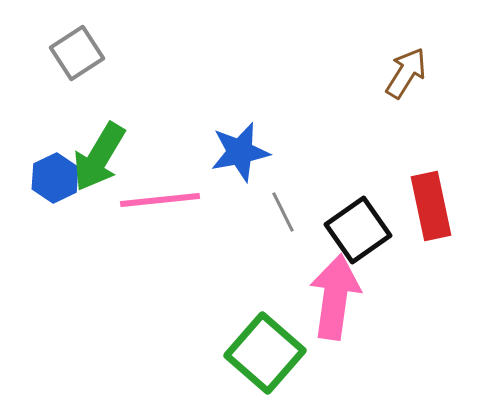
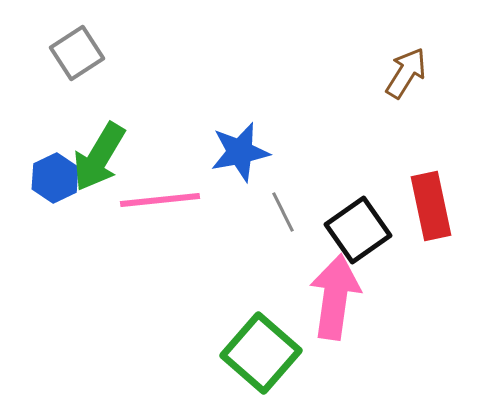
green square: moved 4 px left
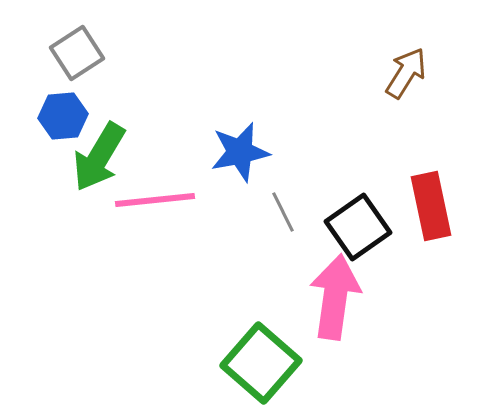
blue hexagon: moved 8 px right, 62 px up; rotated 21 degrees clockwise
pink line: moved 5 px left
black square: moved 3 px up
green square: moved 10 px down
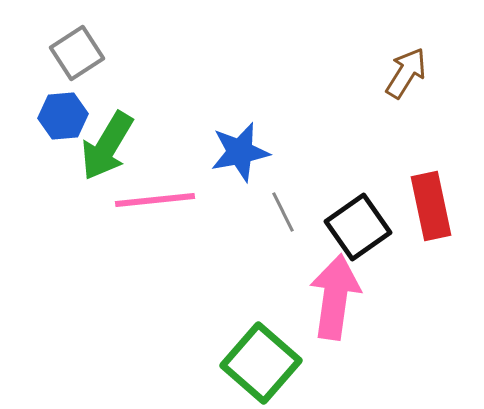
green arrow: moved 8 px right, 11 px up
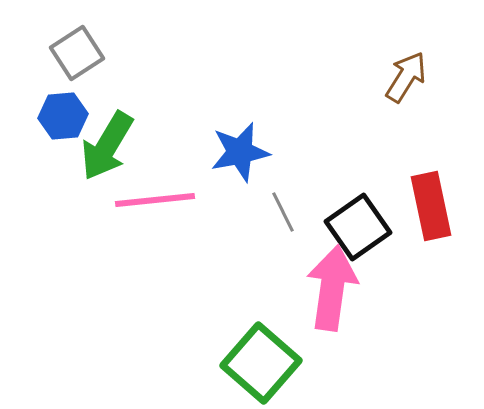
brown arrow: moved 4 px down
pink arrow: moved 3 px left, 9 px up
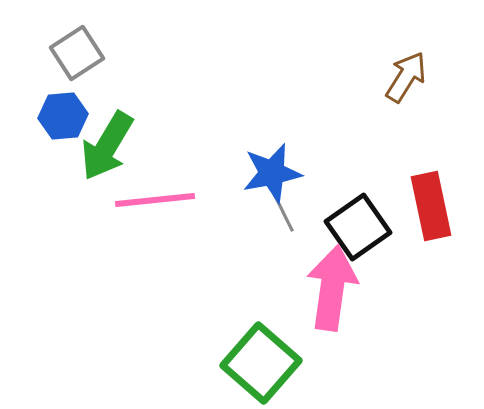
blue star: moved 32 px right, 21 px down
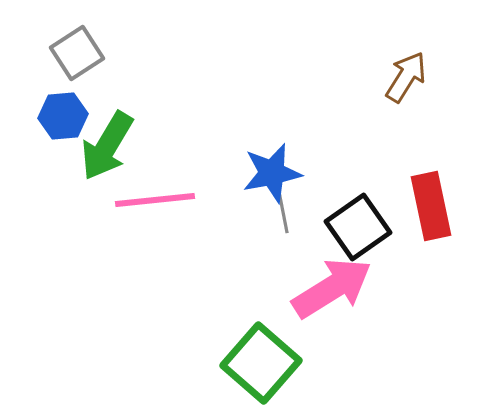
gray line: rotated 15 degrees clockwise
pink arrow: rotated 50 degrees clockwise
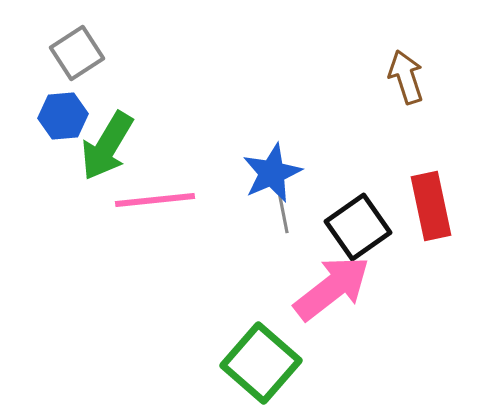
brown arrow: rotated 50 degrees counterclockwise
blue star: rotated 12 degrees counterclockwise
pink arrow: rotated 6 degrees counterclockwise
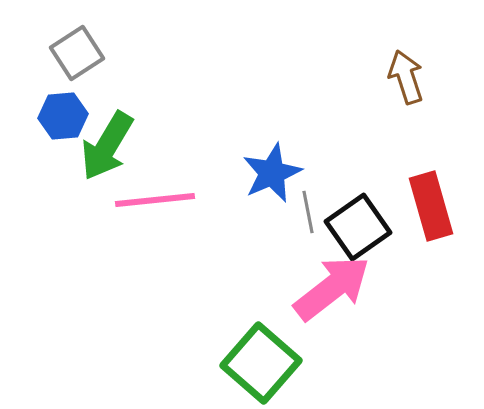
red rectangle: rotated 4 degrees counterclockwise
gray line: moved 25 px right
